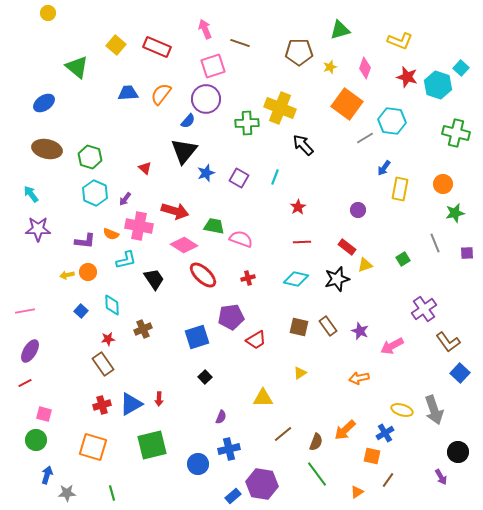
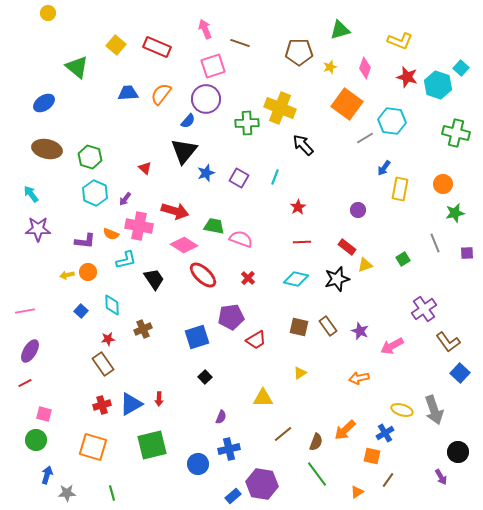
red cross at (248, 278): rotated 32 degrees counterclockwise
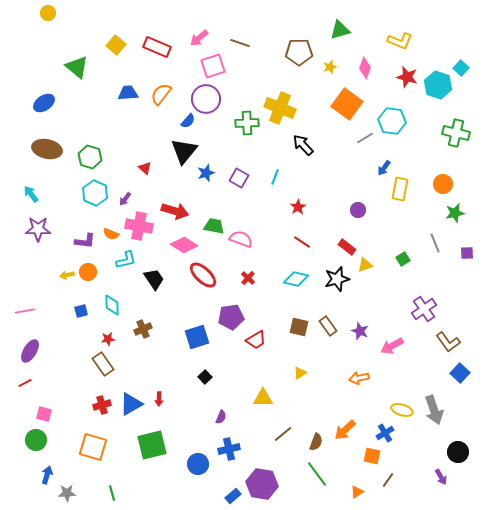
pink arrow at (205, 29): moved 6 px left, 9 px down; rotated 108 degrees counterclockwise
red line at (302, 242): rotated 36 degrees clockwise
blue square at (81, 311): rotated 32 degrees clockwise
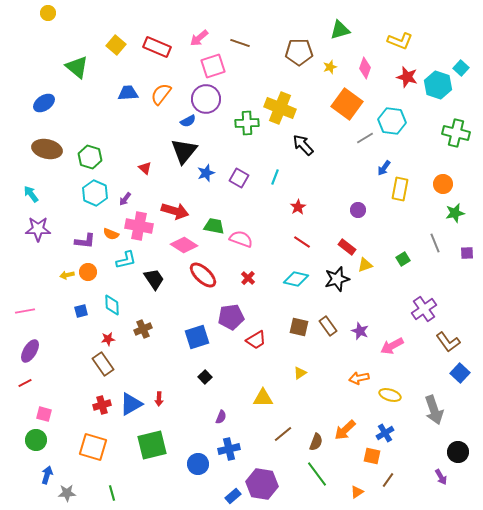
blue semicircle at (188, 121): rotated 21 degrees clockwise
yellow ellipse at (402, 410): moved 12 px left, 15 px up
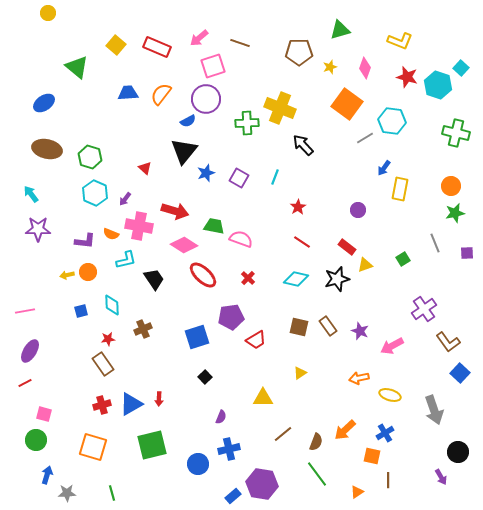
orange circle at (443, 184): moved 8 px right, 2 px down
brown line at (388, 480): rotated 35 degrees counterclockwise
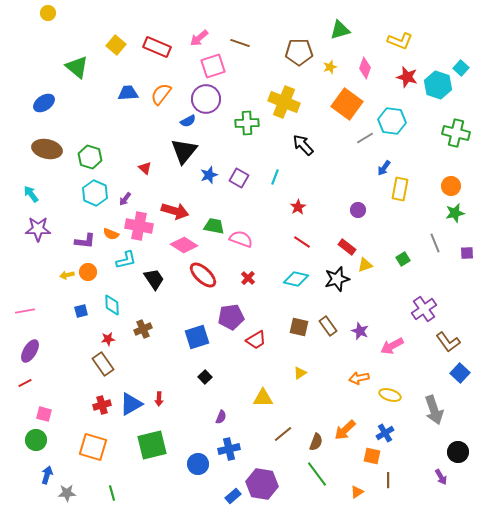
yellow cross at (280, 108): moved 4 px right, 6 px up
blue star at (206, 173): moved 3 px right, 2 px down
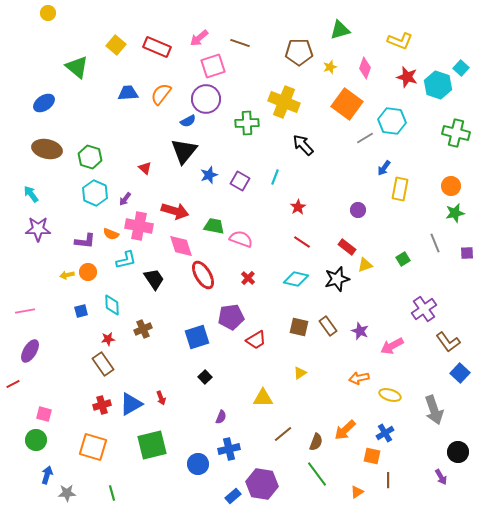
purple square at (239, 178): moved 1 px right, 3 px down
pink diamond at (184, 245): moved 3 px left, 1 px down; rotated 40 degrees clockwise
red ellipse at (203, 275): rotated 16 degrees clockwise
red line at (25, 383): moved 12 px left, 1 px down
red arrow at (159, 399): moved 2 px right, 1 px up; rotated 24 degrees counterclockwise
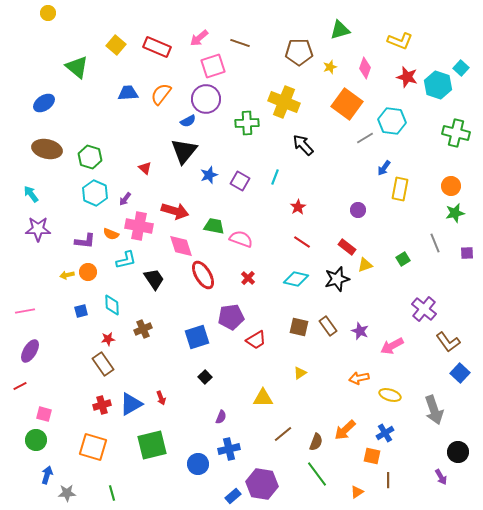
purple cross at (424, 309): rotated 15 degrees counterclockwise
red line at (13, 384): moved 7 px right, 2 px down
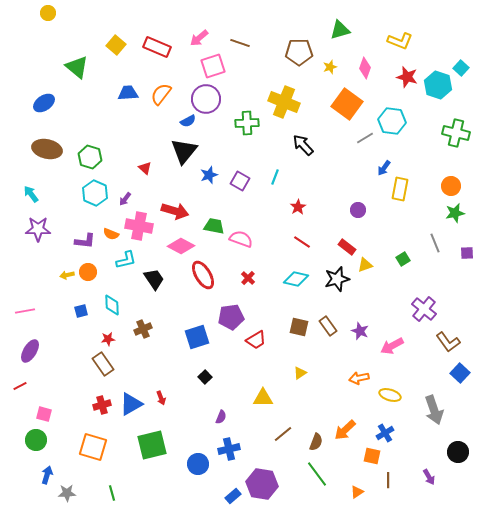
pink diamond at (181, 246): rotated 44 degrees counterclockwise
purple arrow at (441, 477): moved 12 px left
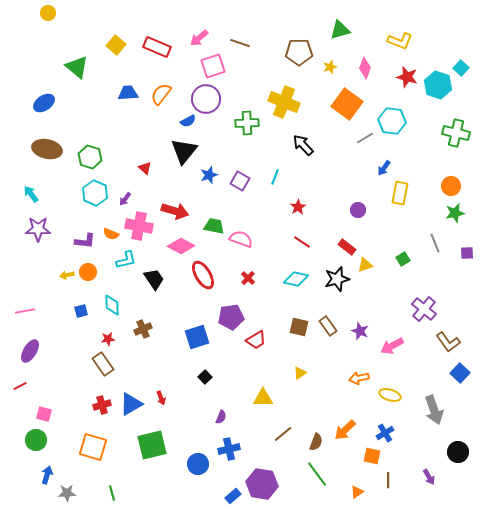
yellow rectangle at (400, 189): moved 4 px down
